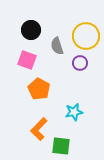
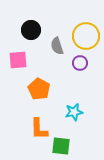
pink square: moved 9 px left; rotated 24 degrees counterclockwise
orange L-shape: rotated 45 degrees counterclockwise
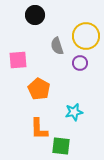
black circle: moved 4 px right, 15 px up
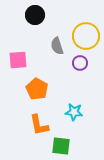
orange pentagon: moved 2 px left
cyan star: rotated 18 degrees clockwise
orange L-shape: moved 4 px up; rotated 10 degrees counterclockwise
